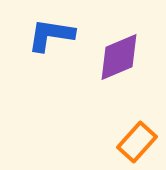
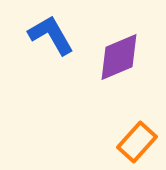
blue L-shape: rotated 51 degrees clockwise
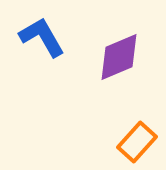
blue L-shape: moved 9 px left, 2 px down
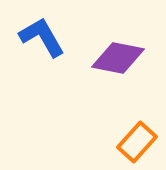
purple diamond: moved 1 px left, 1 px down; rotated 34 degrees clockwise
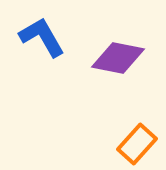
orange rectangle: moved 2 px down
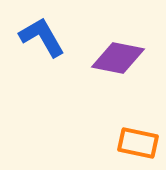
orange rectangle: moved 1 px right, 1 px up; rotated 60 degrees clockwise
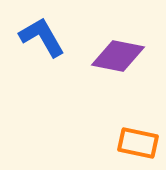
purple diamond: moved 2 px up
